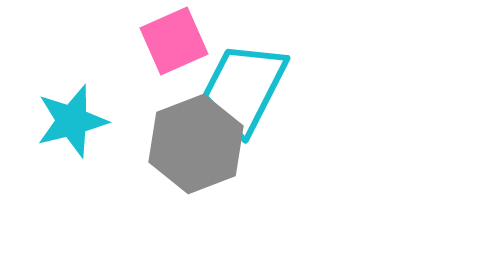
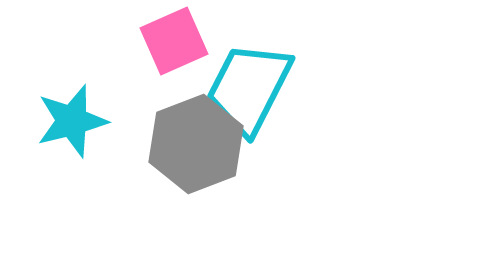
cyan trapezoid: moved 5 px right
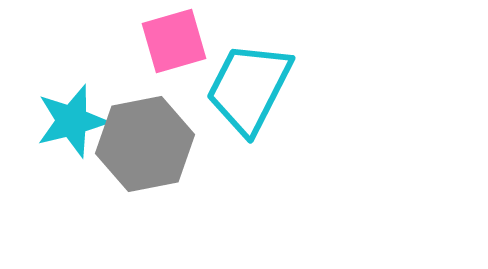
pink square: rotated 8 degrees clockwise
gray hexagon: moved 51 px left; rotated 10 degrees clockwise
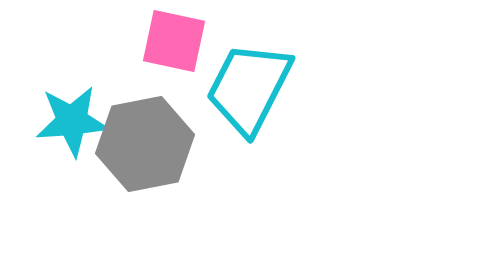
pink square: rotated 28 degrees clockwise
cyan star: rotated 10 degrees clockwise
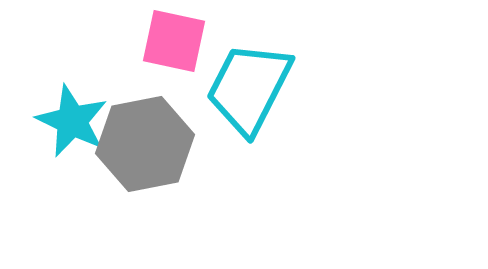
cyan star: rotated 30 degrees clockwise
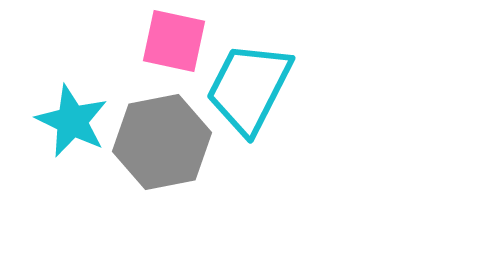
gray hexagon: moved 17 px right, 2 px up
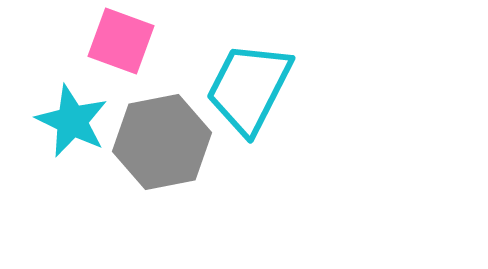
pink square: moved 53 px left; rotated 8 degrees clockwise
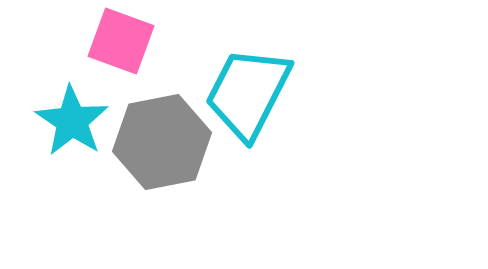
cyan trapezoid: moved 1 px left, 5 px down
cyan star: rotated 8 degrees clockwise
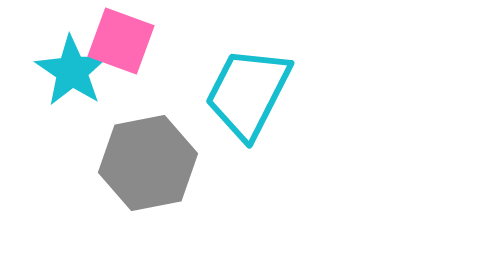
cyan star: moved 50 px up
gray hexagon: moved 14 px left, 21 px down
